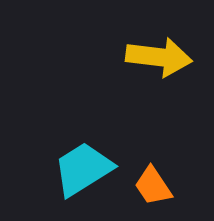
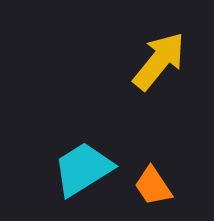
yellow arrow: moved 4 px down; rotated 58 degrees counterclockwise
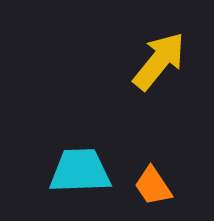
cyan trapezoid: moved 3 px left, 2 px down; rotated 30 degrees clockwise
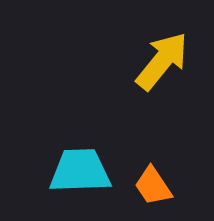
yellow arrow: moved 3 px right
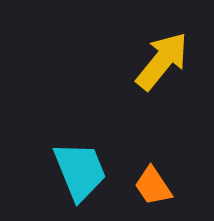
cyan trapezoid: rotated 70 degrees clockwise
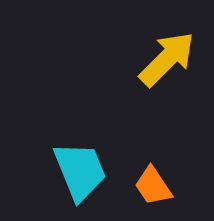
yellow arrow: moved 5 px right, 2 px up; rotated 6 degrees clockwise
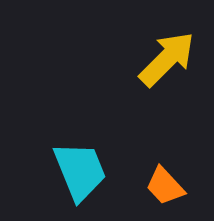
orange trapezoid: moved 12 px right; rotated 9 degrees counterclockwise
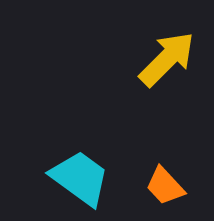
cyan trapezoid: moved 7 px down; rotated 32 degrees counterclockwise
